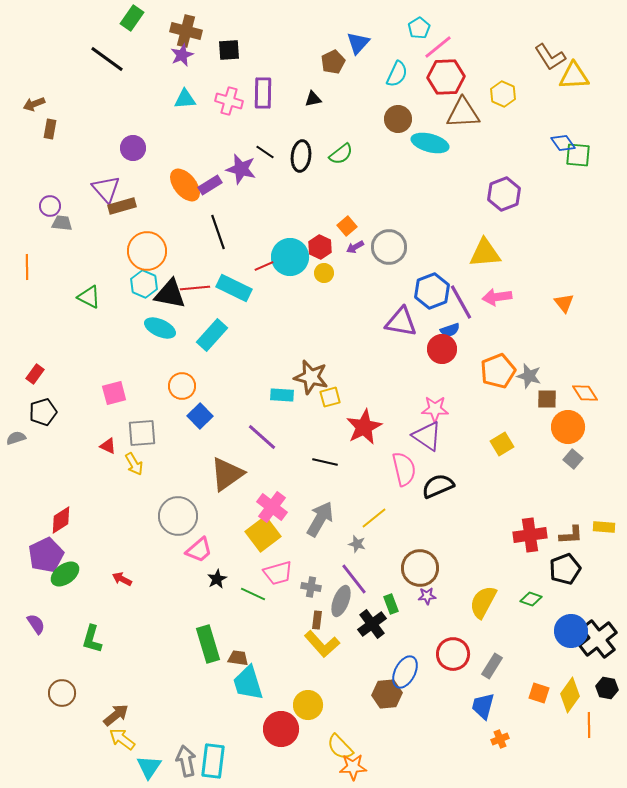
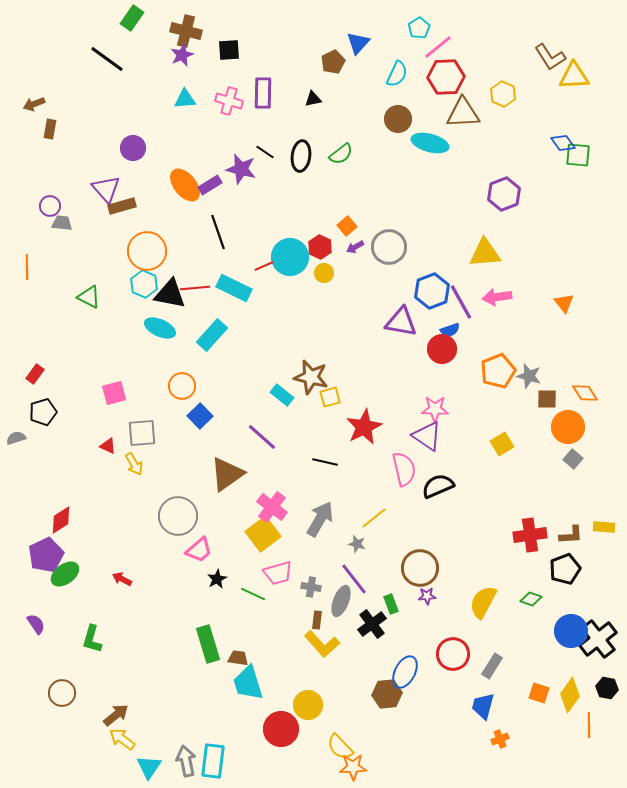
cyan rectangle at (282, 395): rotated 35 degrees clockwise
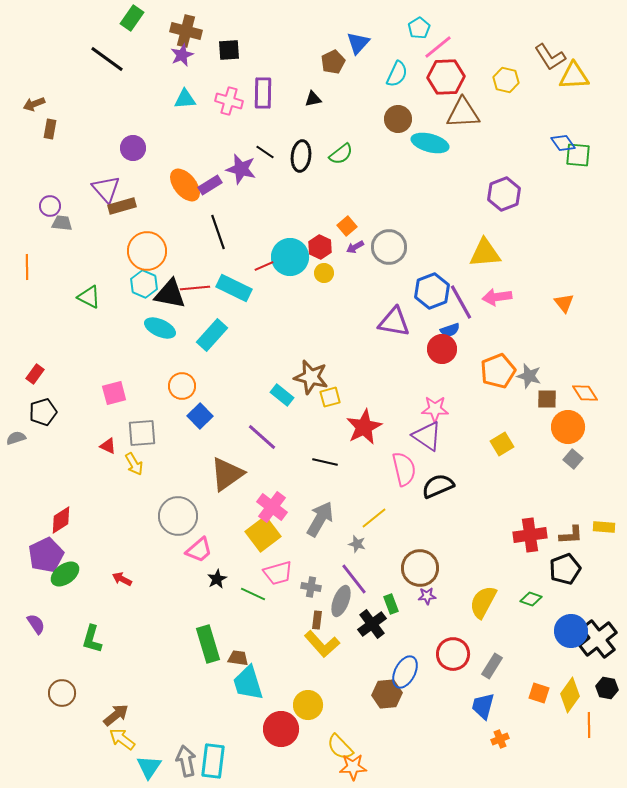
yellow hexagon at (503, 94): moved 3 px right, 14 px up; rotated 10 degrees counterclockwise
purple triangle at (401, 322): moved 7 px left
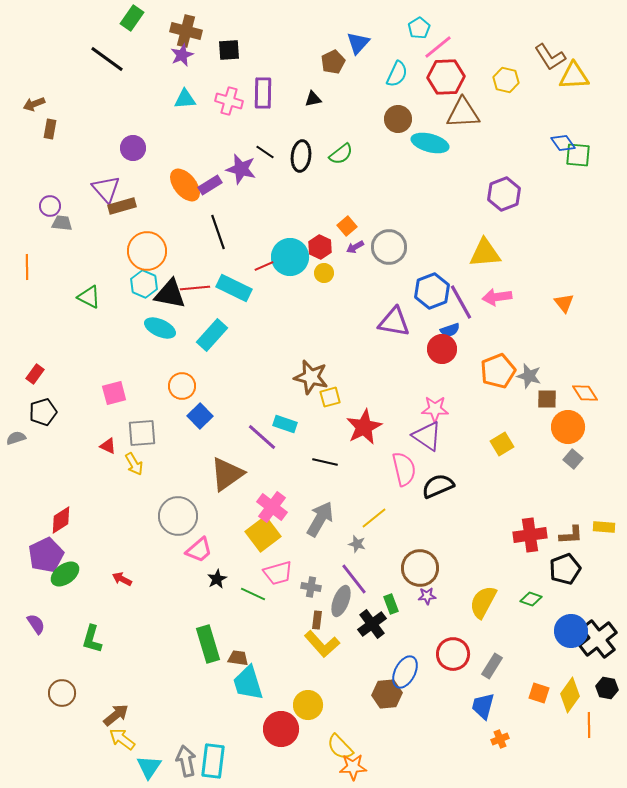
cyan rectangle at (282, 395): moved 3 px right, 29 px down; rotated 20 degrees counterclockwise
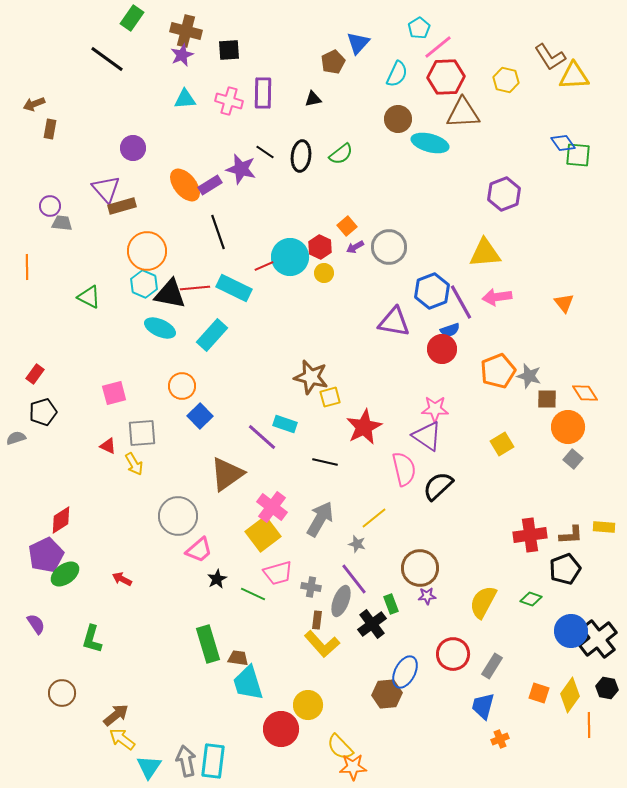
black semicircle at (438, 486): rotated 20 degrees counterclockwise
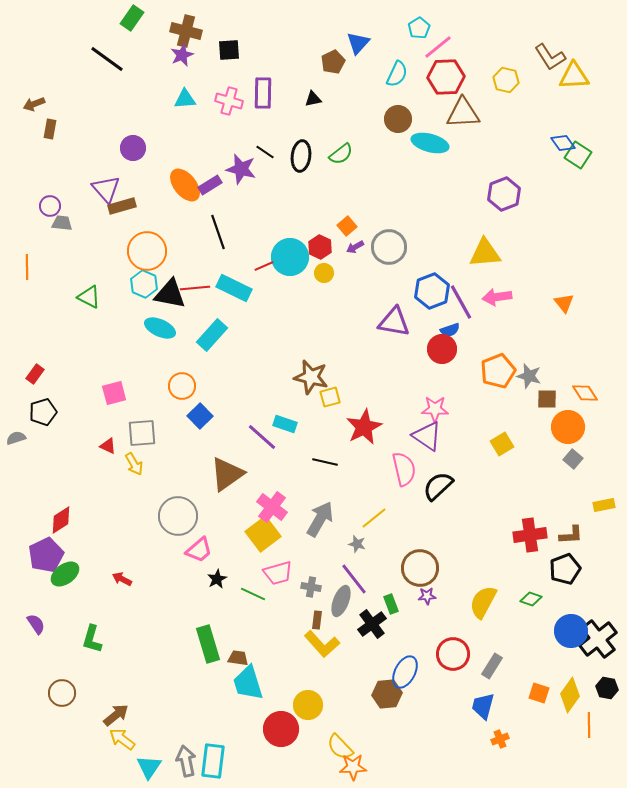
green square at (578, 155): rotated 28 degrees clockwise
yellow rectangle at (604, 527): moved 22 px up; rotated 15 degrees counterclockwise
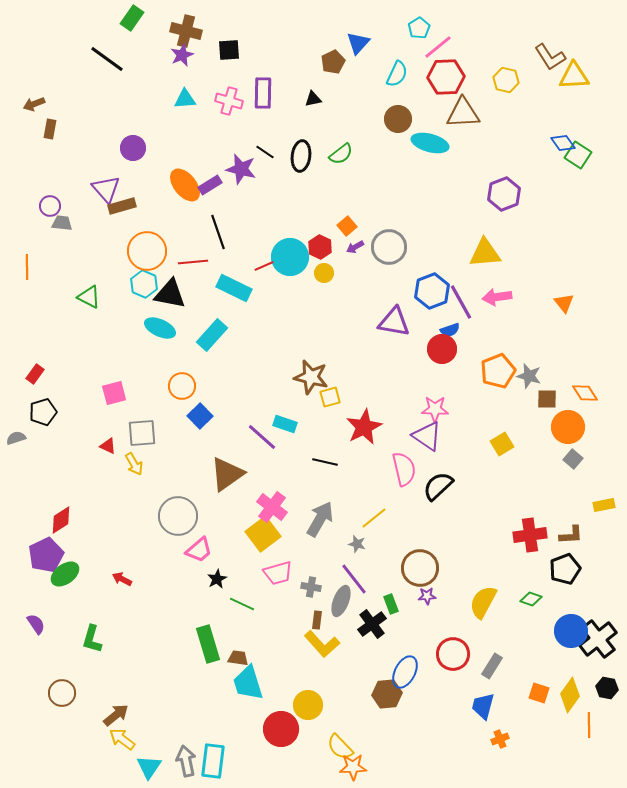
red line at (195, 288): moved 2 px left, 26 px up
green line at (253, 594): moved 11 px left, 10 px down
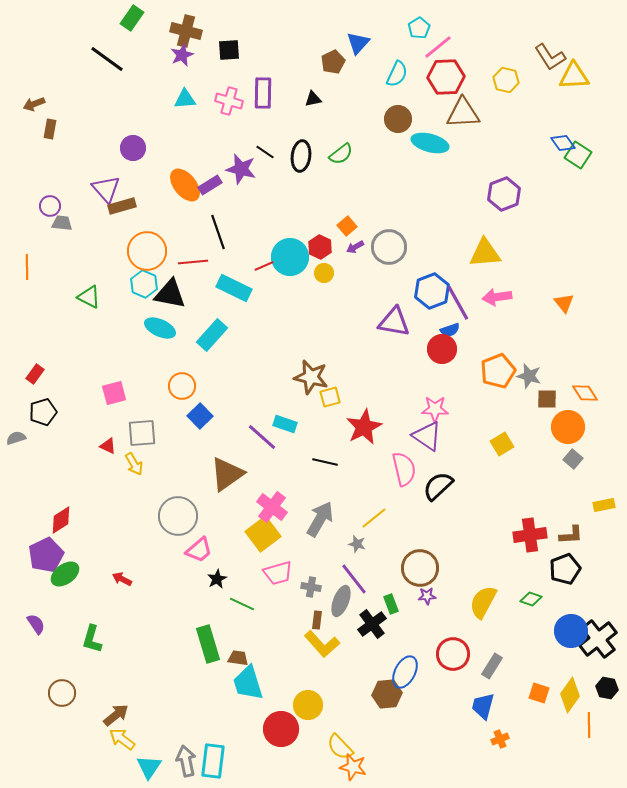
purple line at (461, 302): moved 3 px left, 1 px down
orange star at (353, 767): rotated 16 degrees clockwise
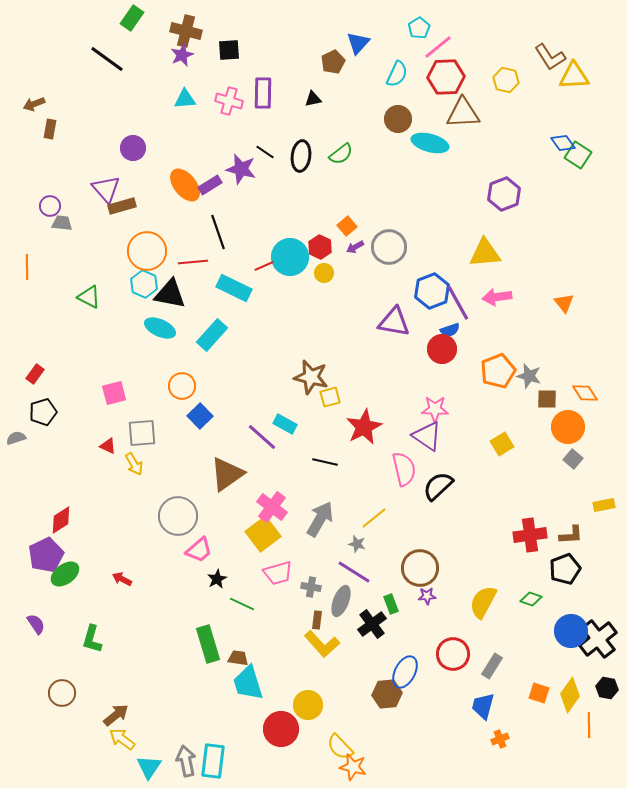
cyan rectangle at (285, 424): rotated 10 degrees clockwise
purple line at (354, 579): moved 7 px up; rotated 20 degrees counterclockwise
